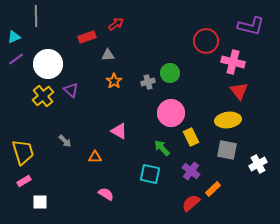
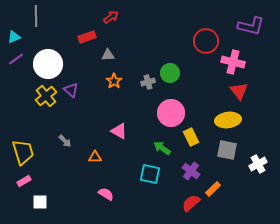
red arrow: moved 5 px left, 7 px up
yellow cross: moved 3 px right
green arrow: rotated 12 degrees counterclockwise
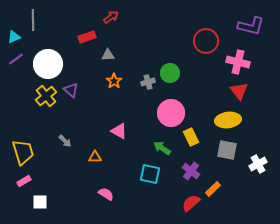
gray line: moved 3 px left, 4 px down
pink cross: moved 5 px right
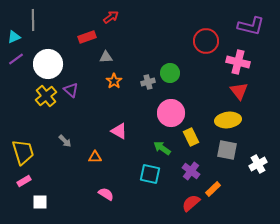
gray triangle: moved 2 px left, 2 px down
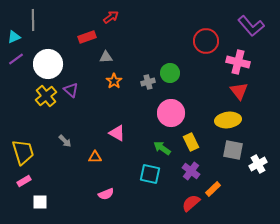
purple L-shape: rotated 36 degrees clockwise
pink triangle: moved 2 px left, 2 px down
yellow rectangle: moved 5 px down
gray square: moved 6 px right
pink semicircle: rotated 126 degrees clockwise
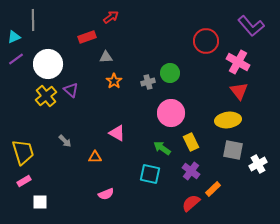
pink cross: rotated 15 degrees clockwise
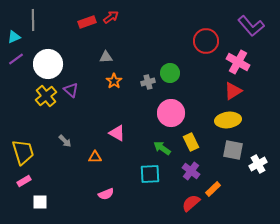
red rectangle: moved 15 px up
red triangle: moved 6 px left; rotated 36 degrees clockwise
cyan square: rotated 15 degrees counterclockwise
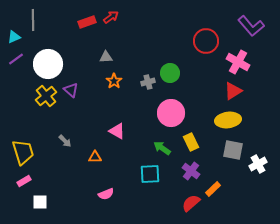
pink triangle: moved 2 px up
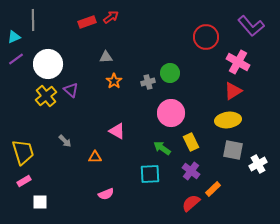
red circle: moved 4 px up
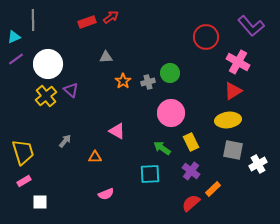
orange star: moved 9 px right
gray arrow: rotated 96 degrees counterclockwise
